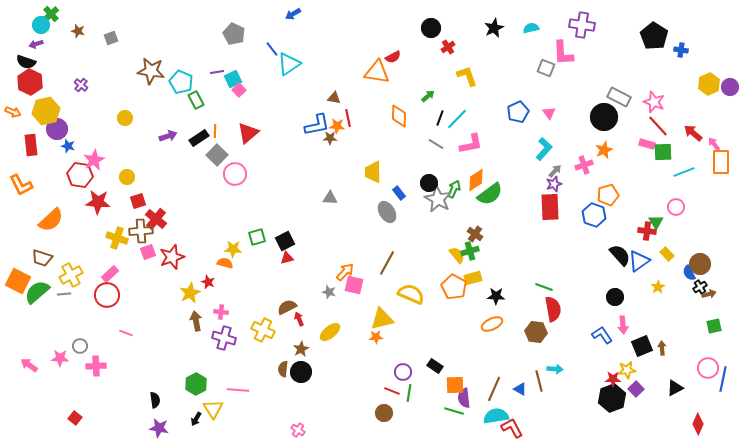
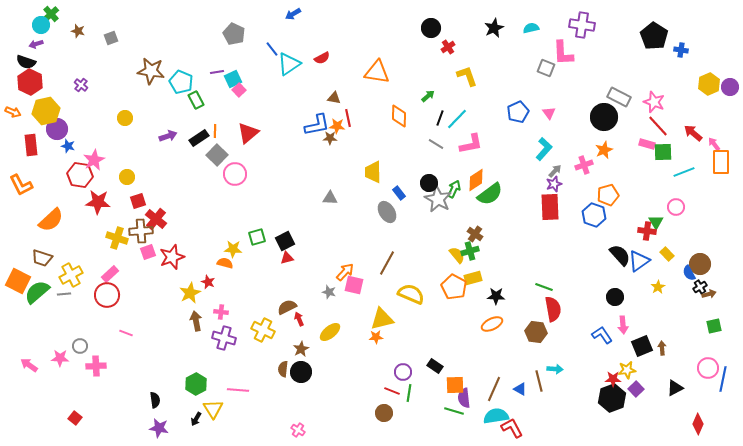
red semicircle at (393, 57): moved 71 px left, 1 px down
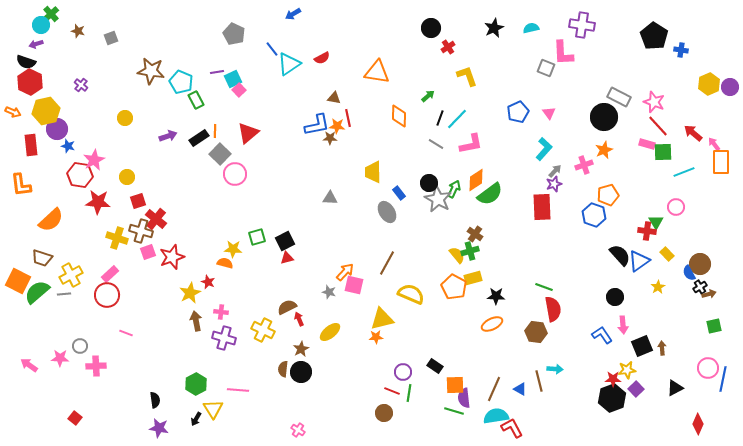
gray square at (217, 155): moved 3 px right, 1 px up
orange L-shape at (21, 185): rotated 20 degrees clockwise
red rectangle at (550, 207): moved 8 px left
brown cross at (141, 231): rotated 20 degrees clockwise
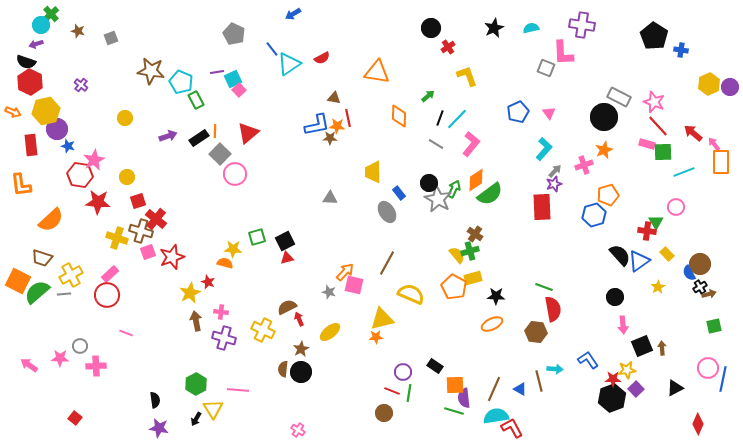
pink L-shape at (471, 144): rotated 40 degrees counterclockwise
blue hexagon at (594, 215): rotated 25 degrees clockwise
blue L-shape at (602, 335): moved 14 px left, 25 px down
